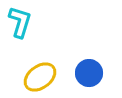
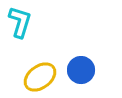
blue circle: moved 8 px left, 3 px up
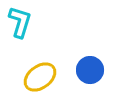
blue circle: moved 9 px right
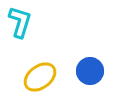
blue circle: moved 1 px down
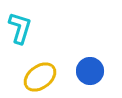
cyan L-shape: moved 6 px down
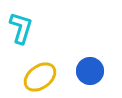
cyan L-shape: moved 1 px right
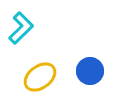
cyan L-shape: rotated 28 degrees clockwise
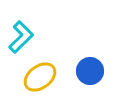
cyan L-shape: moved 9 px down
